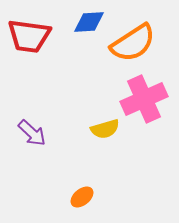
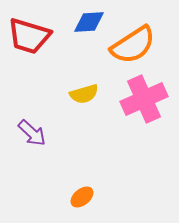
red trapezoid: rotated 9 degrees clockwise
orange semicircle: moved 2 px down
yellow semicircle: moved 21 px left, 35 px up
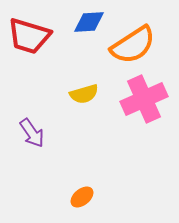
purple arrow: rotated 12 degrees clockwise
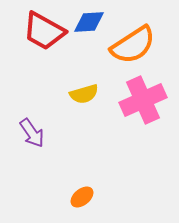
red trapezoid: moved 15 px right, 5 px up; rotated 12 degrees clockwise
pink cross: moved 1 px left, 1 px down
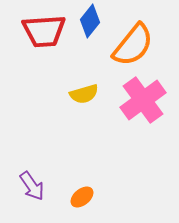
blue diamond: moved 1 px right, 1 px up; rotated 48 degrees counterclockwise
red trapezoid: rotated 33 degrees counterclockwise
orange semicircle: rotated 18 degrees counterclockwise
pink cross: rotated 12 degrees counterclockwise
purple arrow: moved 53 px down
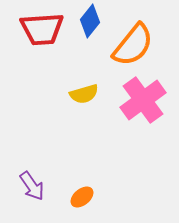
red trapezoid: moved 2 px left, 2 px up
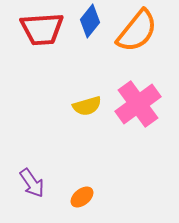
orange semicircle: moved 4 px right, 14 px up
yellow semicircle: moved 3 px right, 12 px down
pink cross: moved 5 px left, 4 px down
purple arrow: moved 3 px up
